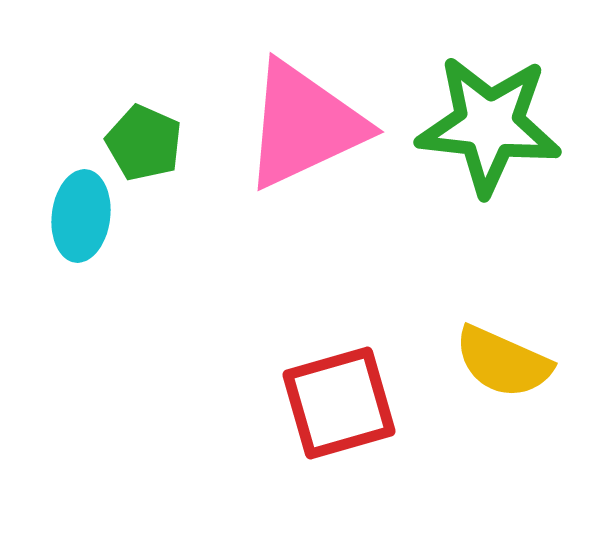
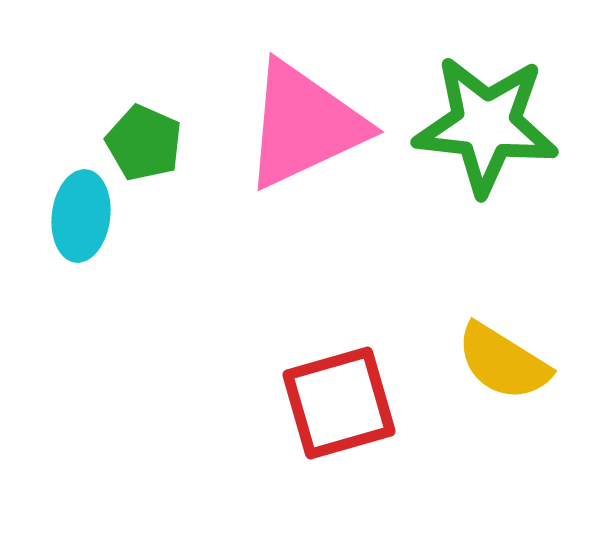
green star: moved 3 px left
yellow semicircle: rotated 8 degrees clockwise
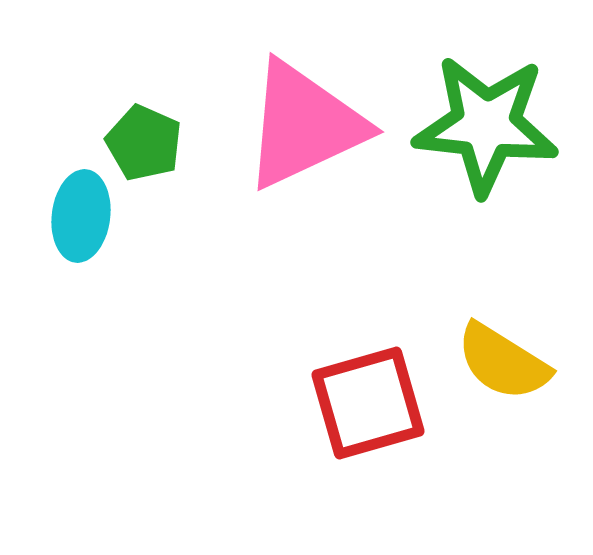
red square: moved 29 px right
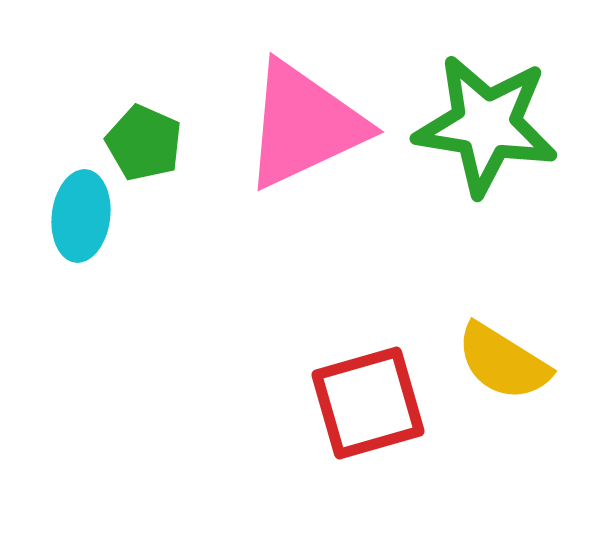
green star: rotated 3 degrees clockwise
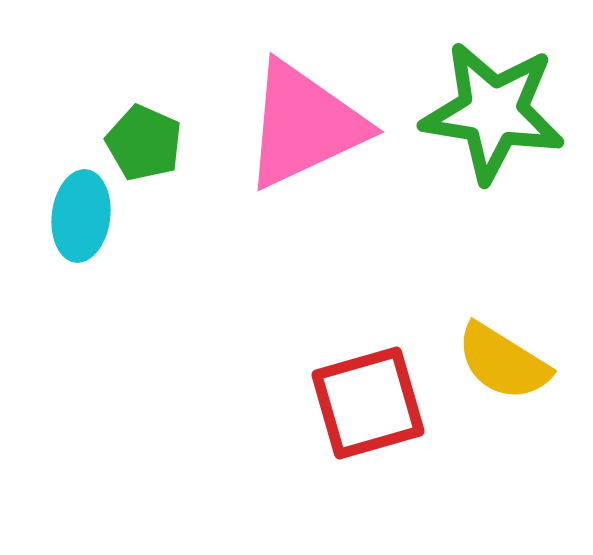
green star: moved 7 px right, 13 px up
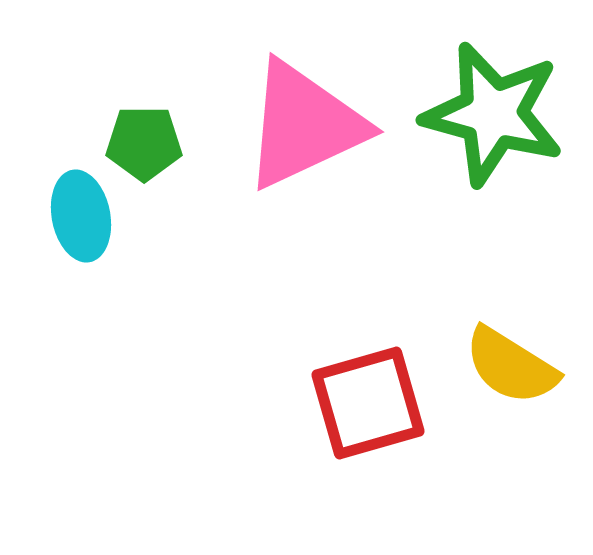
green star: moved 2 px down; rotated 6 degrees clockwise
green pentagon: rotated 24 degrees counterclockwise
cyan ellipse: rotated 18 degrees counterclockwise
yellow semicircle: moved 8 px right, 4 px down
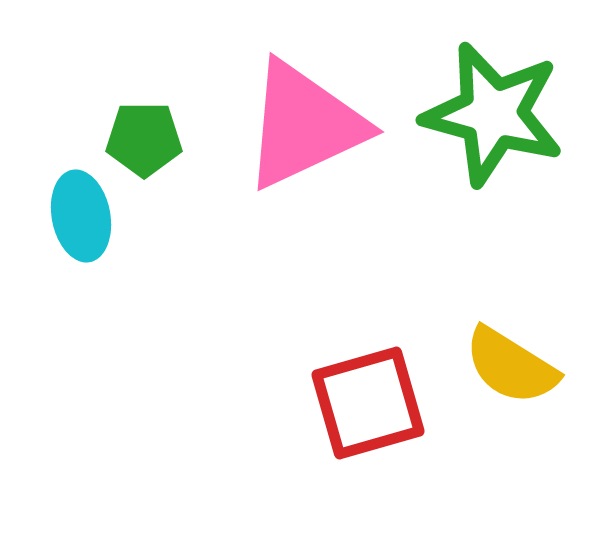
green pentagon: moved 4 px up
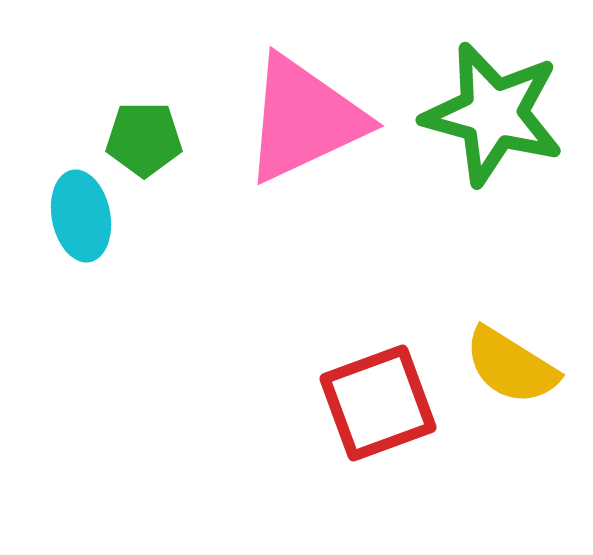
pink triangle: moved 6 px up
red square: moved 10 px right; rotated 4 degrees counterclockwise
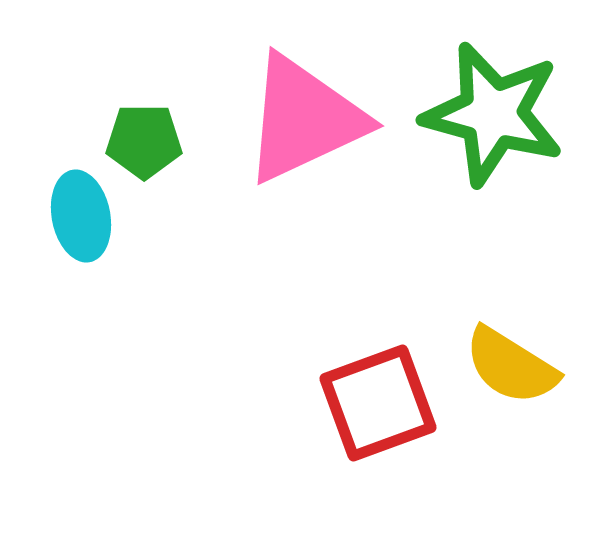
green pentagon: moved 2 px down
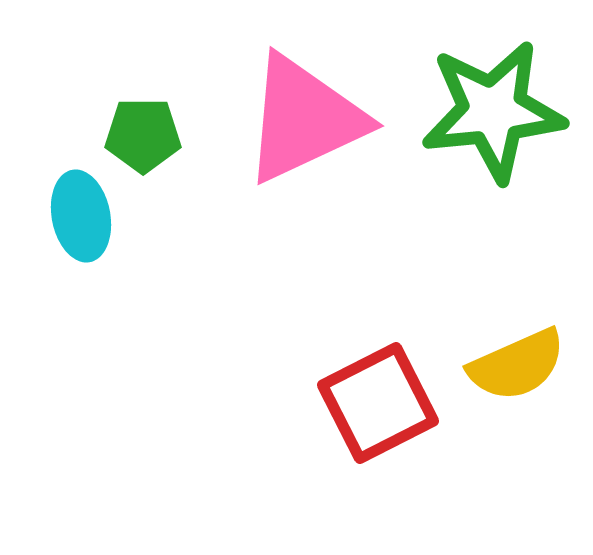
green star: moved 3 px up; rotated 21 degrees counterclockwise
green pentagon: moved 1 px left, 6 px up
yellow semicircle: moved 6 px right, 1 px up; rotated 56 degrees counterclockwise
red square: rotated 7 degrees counterclockwise
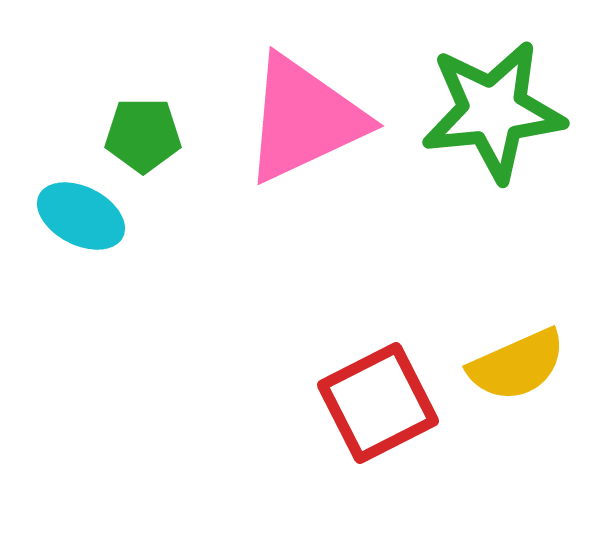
cyan ellipse: rotated 52 degrees counterclockwise
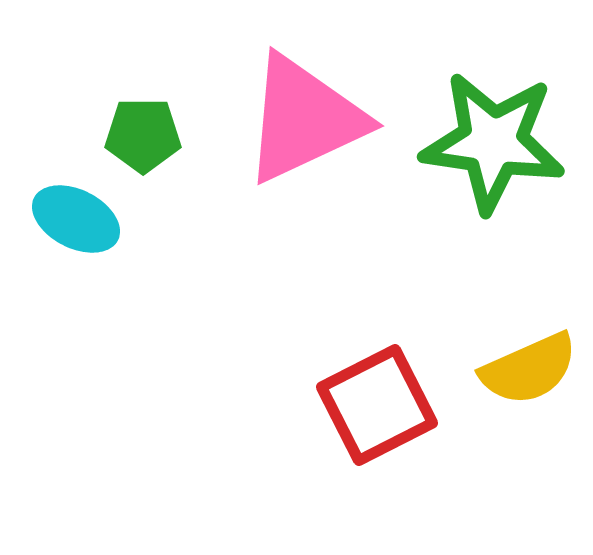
green star: moved 31 px down; rotated 14 degrees clockwise
cyan ellipse: moved 5 px left, 3 px down
yellow semicircle: moved 12 px right, 4 px down
red square: moved 1 px left, 2 px down
